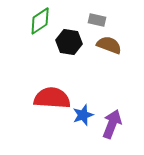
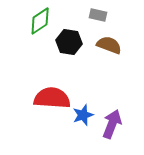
gray rectangle: moved 1 px right, 5 px up
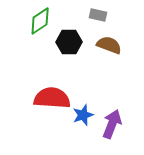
black hexagon: rotated 10 degrees counterclockwise
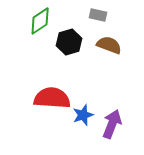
black hexagon: rotated 15 degrees counterclockwise
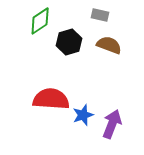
gray rectangle: moved 2 px right
red semicircle: moved 1 px left, 1 px down
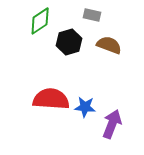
gray rectangle: moved 8 px left
blue star: moved 2 px right, 8 px up; rotated 25 degrees clockwise
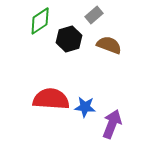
gray rectangle: moved 2 px right; rotated 54 degrees counterclockwise
black hexagon: moved 3 px up
